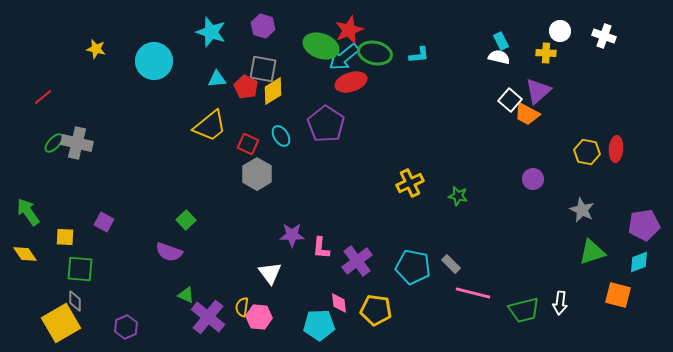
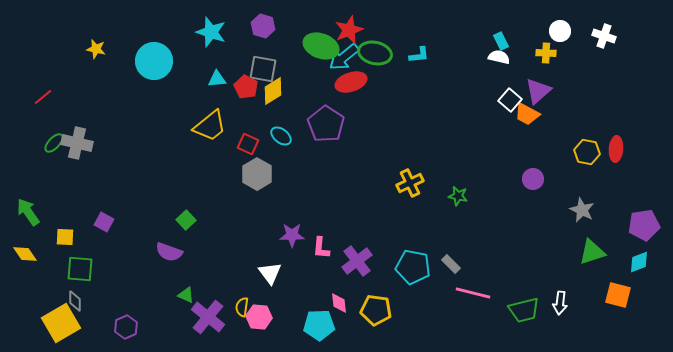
cyan ellipse at (281, 136): rotated 20 degrees counterclockwise
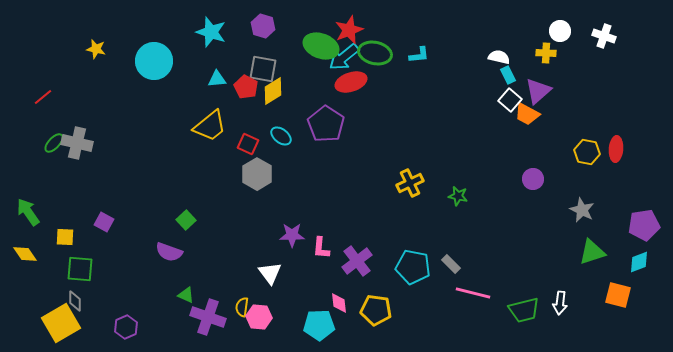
cyan rectangle at (501, 41): moved 7 px right, 34 px down
purple cross at (208, 317): rotated 20 degrees counterclockwise
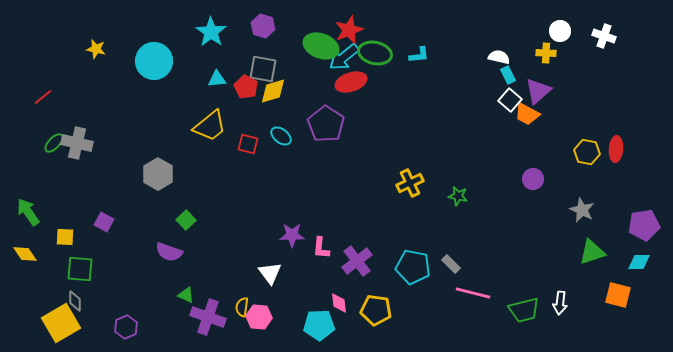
cyan star at (211, 32): rotated 16 degrees clockwise
yellow diamond at (273, 91): rotated 16 degrees clockwise
red square at (248, 144): rotated 10 degrees counterclockwise
gray hexagon at (257, 174): moved 99 px left
cyan diamond at (639, 262): rotated 20 degrees clockwise
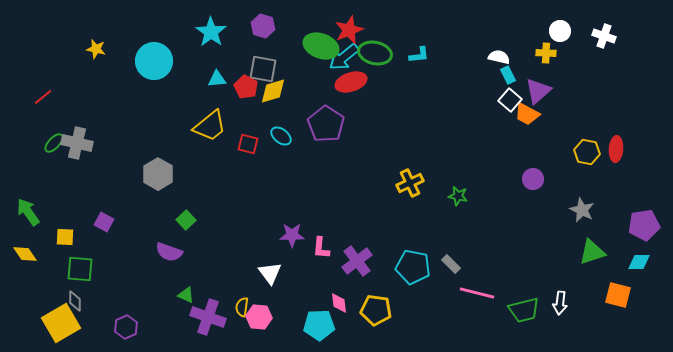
pink line at (473, 293): moved 4 px right
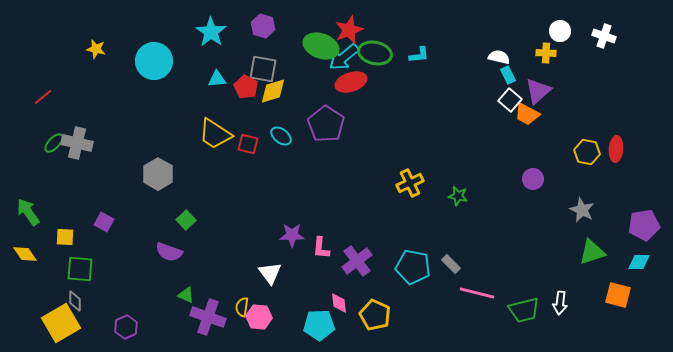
yellow trapezoid at (210, 126): moved 5 px right, 8 px down; rotated 72 degrees clockwise
yellow pentagon at (376, 310): moved 1 px left, 5 px down; rotated 16 degrees clockwise
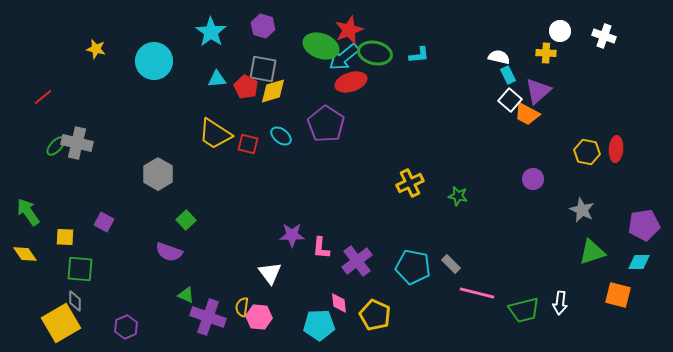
green ellipse at (54, 143): moved 2 px right, 3 px down
